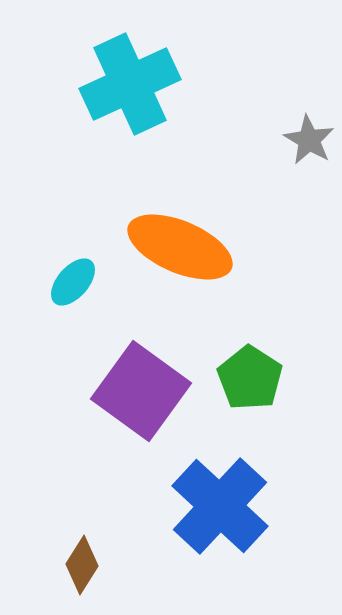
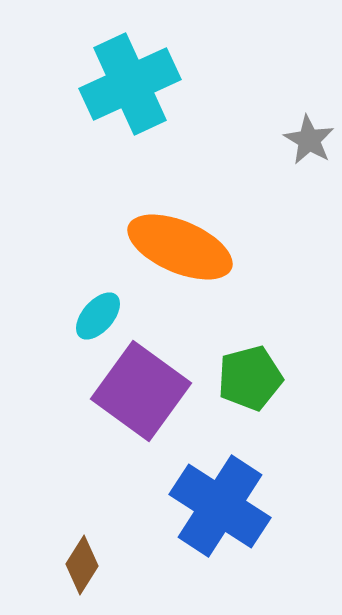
cyan ellipse: moved 25 px right, 34 px down
green pentagon: rotated 24 degrees clockwise
blue cross: rotated 10 degrees counterclockwise
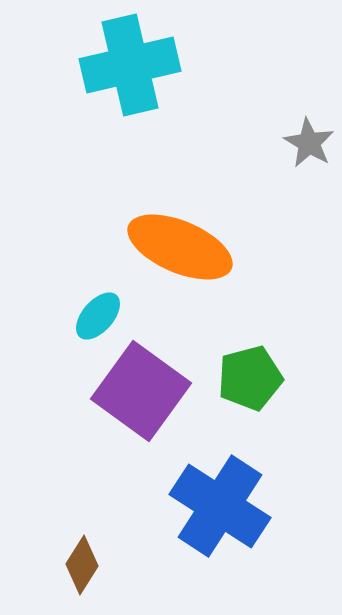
cyan cross: moved 19 px up; rotated 12 degrees clockwise
gray star: moved 3 px down
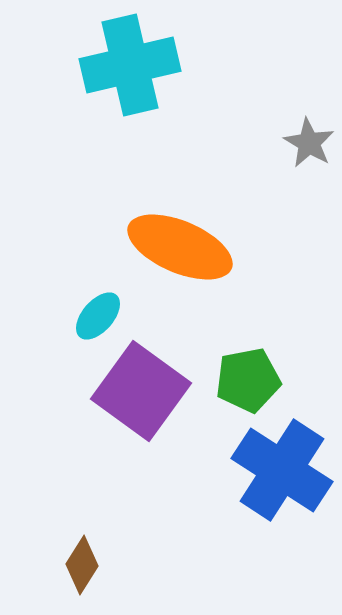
green pentagon: moved 2 px left, 2 px down; rotated 4 degrees clockwise
blue cross: moved 62 px right, 36 px up
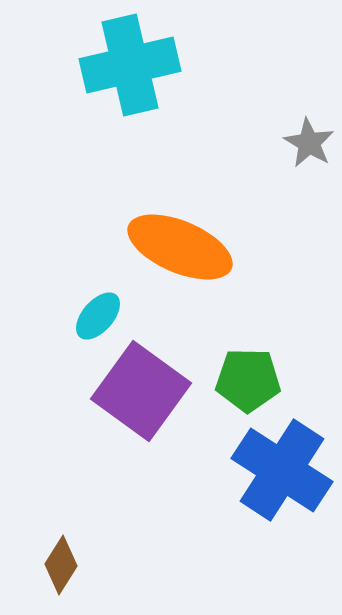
green pentagon: rotated 12 degrees clockwise
brown diamond: moved 21 px left
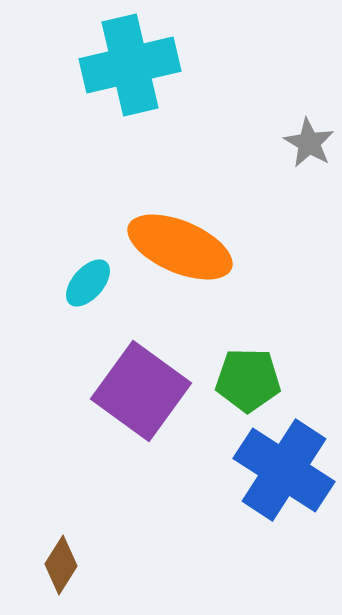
cyan ellipse: moved 10 px left, 33 px up
blue cross: moved 2 px right
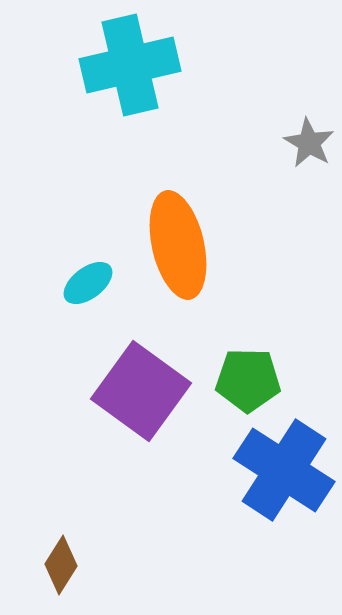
orange ellipse: moved 2 px left, 2 px up; rotated 54 degrees clockwise
cyan ellipse: rotated 12 degrees clockwise
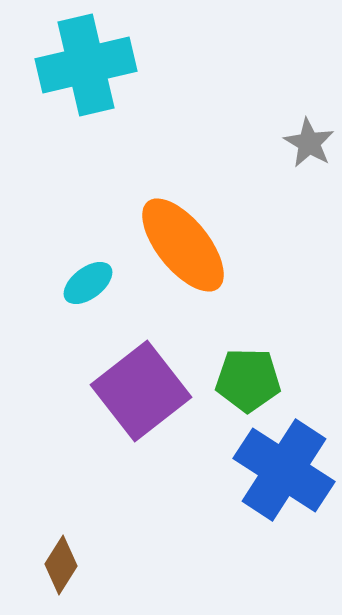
cyan cross: moved 44 px left
orange ellipse: moved 5 px right; rotated 26 degrees counterclockwise
purple square: rotated 16 degrees clockwise
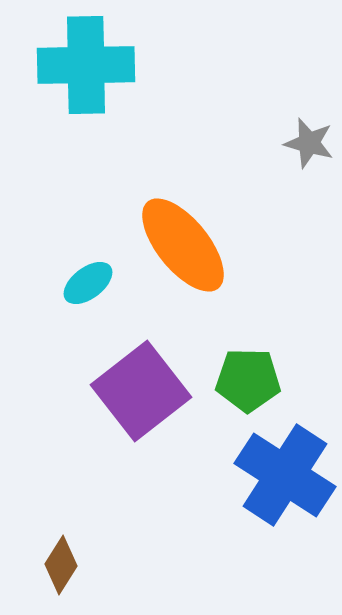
cyan cross: rotated 12 degrees clockwise
gray star: rotated 15 degrees counterclockwise
blue cross: moved 1 px right, 5 px down
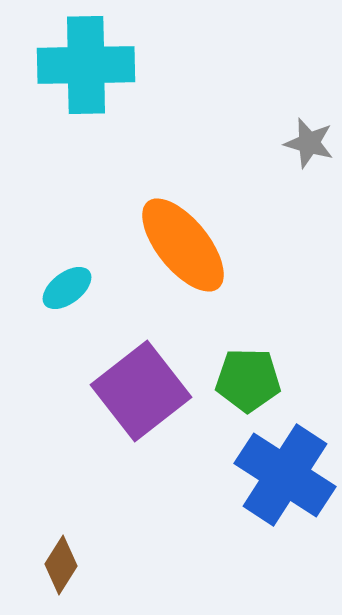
cyan ellipse: moved 21 px left, 5 px down
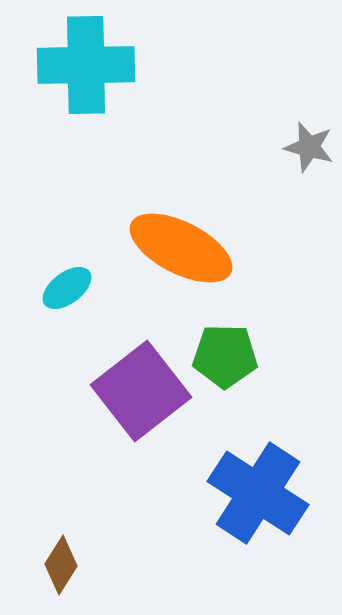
gray star: moved 4 px down
orange ellipse: moved 2 px left, 3 px down; rotated 24 degrees counterclockwise
green pentagon: moved 23 px left, 24 px up
blue cross: moved 27 px left, 18 px down
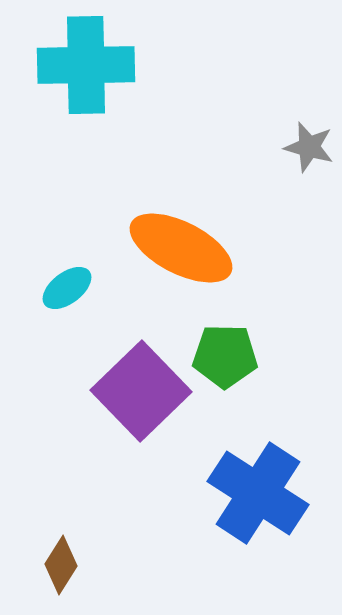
purple square: rotated 6 degrees counterclockwise
